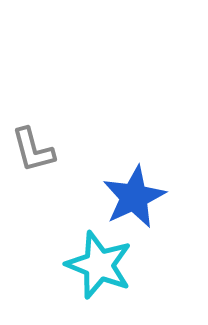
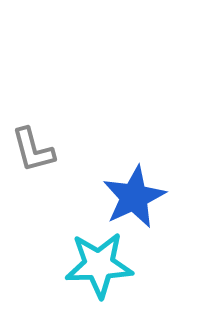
cyan star: rotated 24 degrees counterclockwise
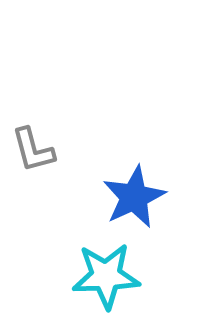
cyan star: moved 7 px right, 11 px down
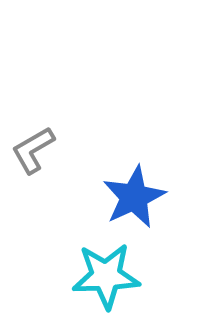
gray L-shape: rotated 75 degrees clockwise
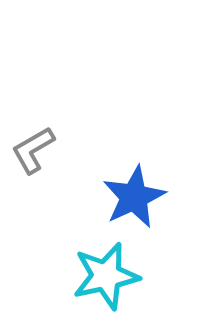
cyan star: rotated 10 degrees counterclockwise
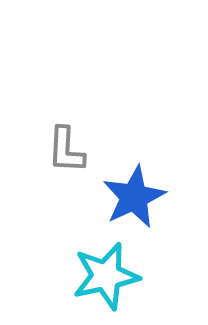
gray L-shape: moved 33 px right; rotated 57 degrees counterclockwise
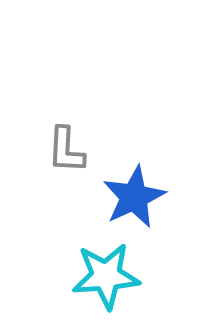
cyan star: rotated 8 degrees clockwise
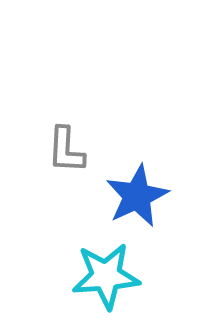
blue star: moved 3 px right, 1 px up
